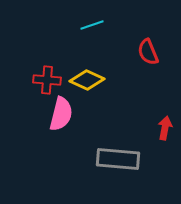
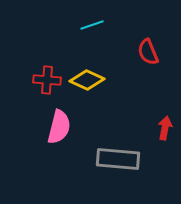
pink semicircle: moved 2 px left, 13 px down
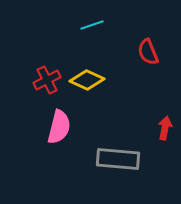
red cross: rotated 32 degrees counterclockwise
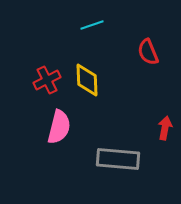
yellow diamond: rotated 64 degrees clockwise
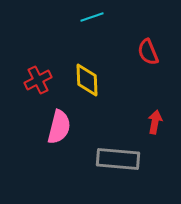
cyan line: moved 8 px up
red cross: moved 9 px left
red arrow: moved 10 px left, 6 px up
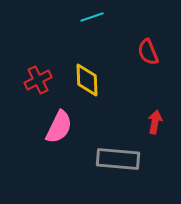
pink semicircle: rotated 12 degrees clockwise
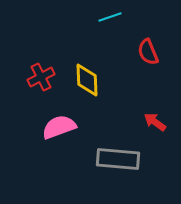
cyan line: moved 18 px right
red cross: moved 3 px right, 3 px up
red arrow: rotated 65 degrees counterclockwise
pink semicircle: rotated 136 degrees counterclockwise
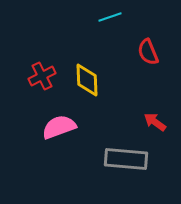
red cross: moved 1 px right, 1 px up
gray rectangle: moved 8 px right
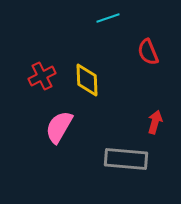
cyan line: moved 2 px left, 1 px down
red arrow: rotated 70 degrees clockwise
pink semicircle: rotated 40 degrees counterclockwise
